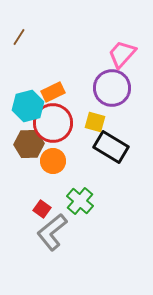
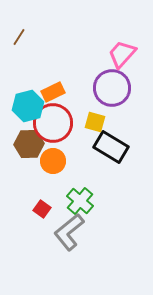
gray L-shape: moved 17 px right
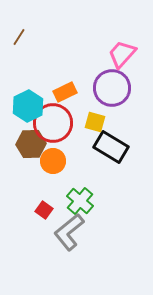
orange rectangle: moved 12 px right
cyan hexagon: rotated 12 degrees counterclockwise
brown hexagon: moved 2 px right
red square: moved 2 px right, 1 px down
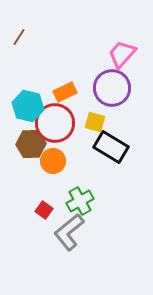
cyan hexagon: rotated 20 degrees counterclockwise
red circle: moved 2 px right
green cross: rotated 20 degrees clockwise
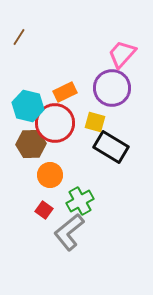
orange circle: moved 3 px left, 14 px down
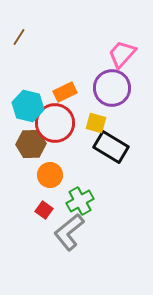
yellow square: moved 1 px right, 1 px down
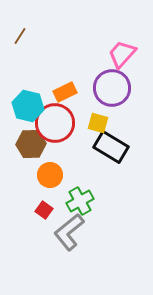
brown line: moved 1 px right, 1 px up
yellow square: moved 2 px right
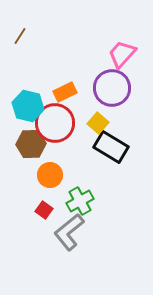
yellow square: rotated 25 degrees clockwise
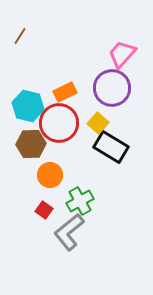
red circle: moved 4 px right
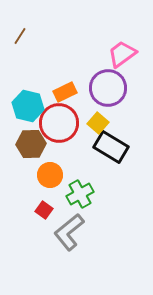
pink trapezoid: rotated 12 degrees clockwise
purple circle: moved 4 px left
green cross: moved 7 px up
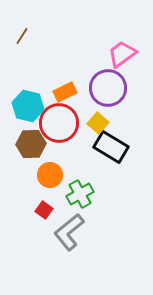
brown line: moved 2 px right
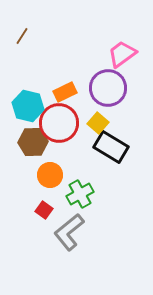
brown hexagon: moved 2 px right, 2 px up
